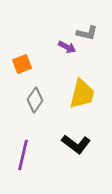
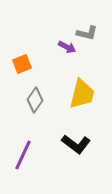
purple line: rotated 12 degrees clockwise
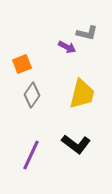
gray diamond: moved 3 px left, 5 px up
purple line: moved 8 px right
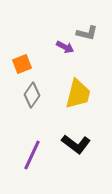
purple arrow: moved 2 px left
yellow trapezoid: moved 4 px left
purple line: moved 1 px right
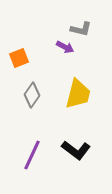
gray L-shape: moved 6 px left, 4 px up
orange square: moved 3 px left, 6 px up
black L-shape: moved 6 px down
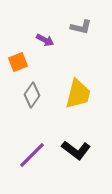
gray L-shape: moved 2 px up
purple arrow: moved 20 px left, 7 px up
orange square: moved 1 px left, 4 px down
purple line: rotated 20 degrees clockwise
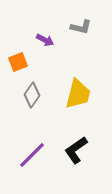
black L-shape: rotated 108 degrees clockwise
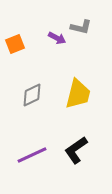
purple arrow: moved 12 px right, 2 px up
orange square: moved 3 px left, 18 px up
gray diamond: rotated 30 degrees clockwise
purple line: rotated 20 degrees clockwise
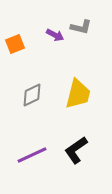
purple arrow: moved 2 px left, 3 px up
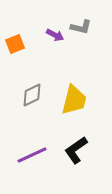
yellow trapezoid: moved 4 px left, 6 px down
